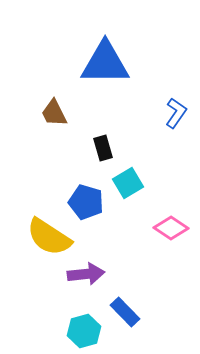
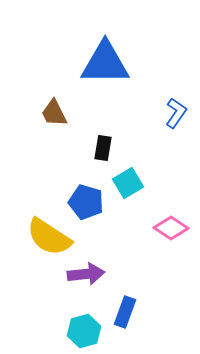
black rectangle: rotated 25 degrees clockwise
blue rectangle: rotated 64 degrees clockwise
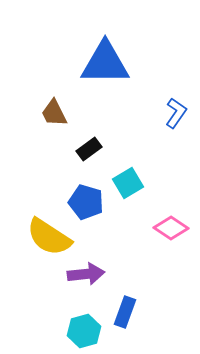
black rectangle: moved 14 px left, 1 px down; rotated 45 degrees clockwise
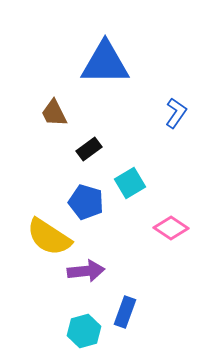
cyan square: moved 2 px right
purple arrow: moved 3 px up
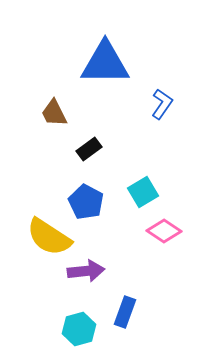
blue L-shape: moved 14 px left, 9 px up
cyan square: moved 13 px right, 9 px down
blue pentagon: rotated 12 degrees clockwise
pink diamond: moved 7 px left, 3 px down
cyan hexagon: moved 5 px left, 2 px up
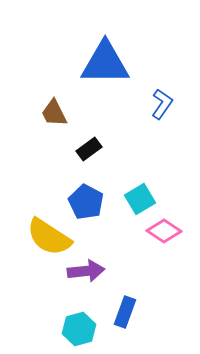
cyan square: moved 3 px left, 7 px down
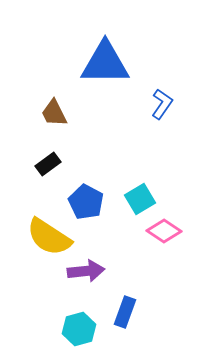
black rectangle: moved 41 px left, 15 px down
